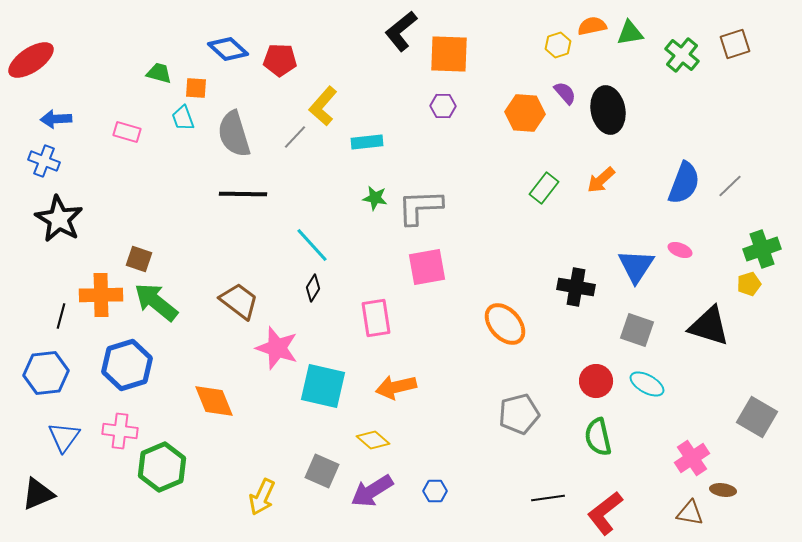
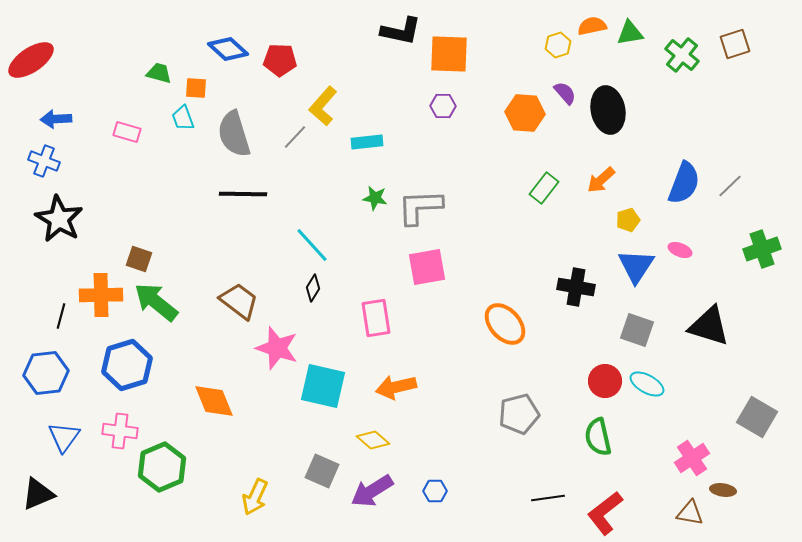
black L-shape at (401, 31): rotated 129 degrees counterclockwise
yellow pentagon at (749, 284): moved 121 px left, 64 px up
red circle at (596, 381): moved 9 px right
yellow arrow at (262, 497): moved 7 px left
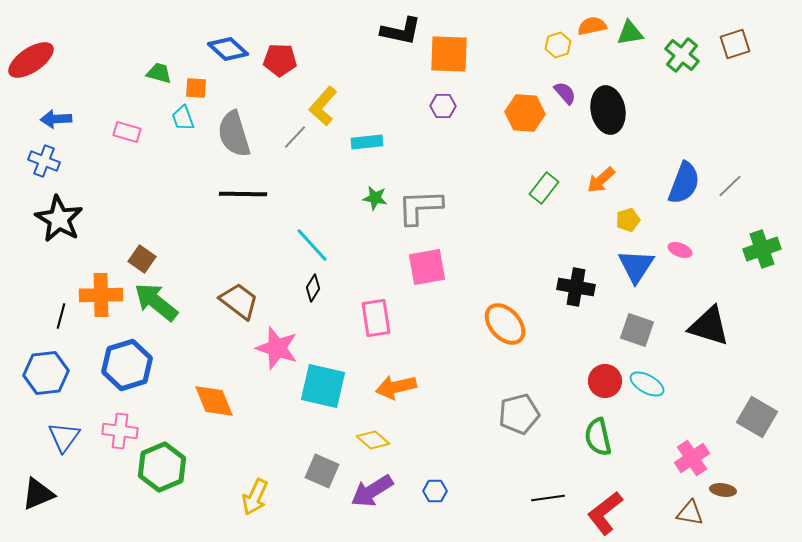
brown square at (139, 259): moved 3 px right; rotated 16 degrees clockwise
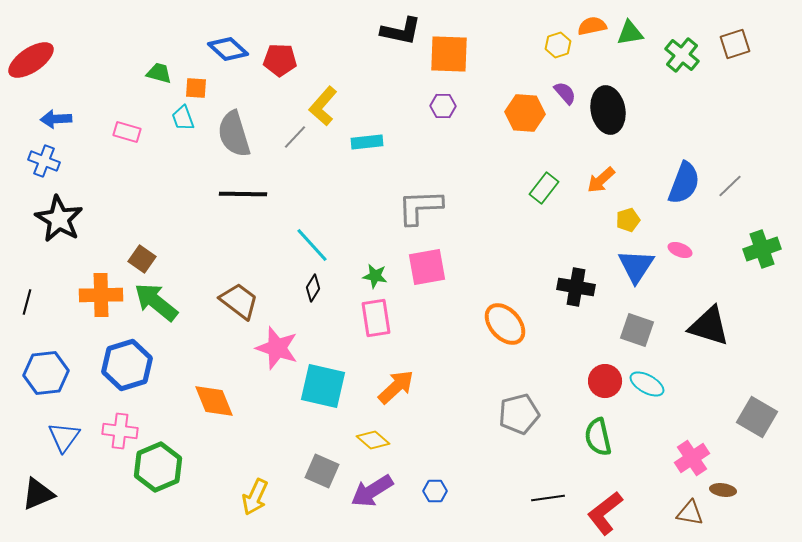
green star at (375, 198): moved 78 px down
black line at (61, 316): moved 34 px left, 14 px up
orange arrow at (396, 387): rotated 150 degrees clockwise
green hexagon at (162, 467): moved 4 px left
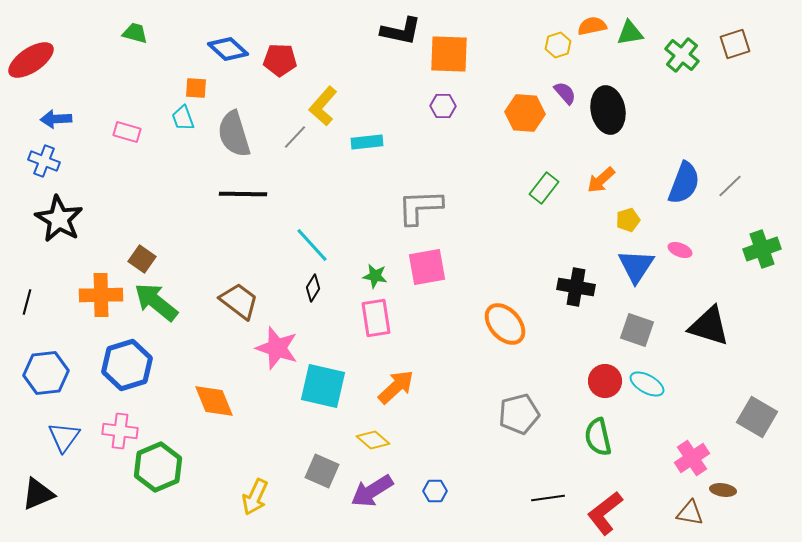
green trapezoid at (159, 73): moved 24 px left, 40 px up
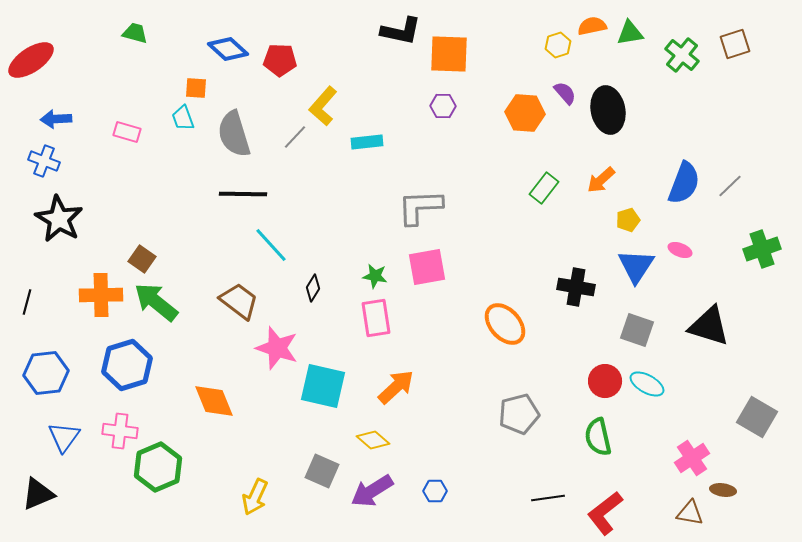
cyan line at (312, 245): moved 41 px left
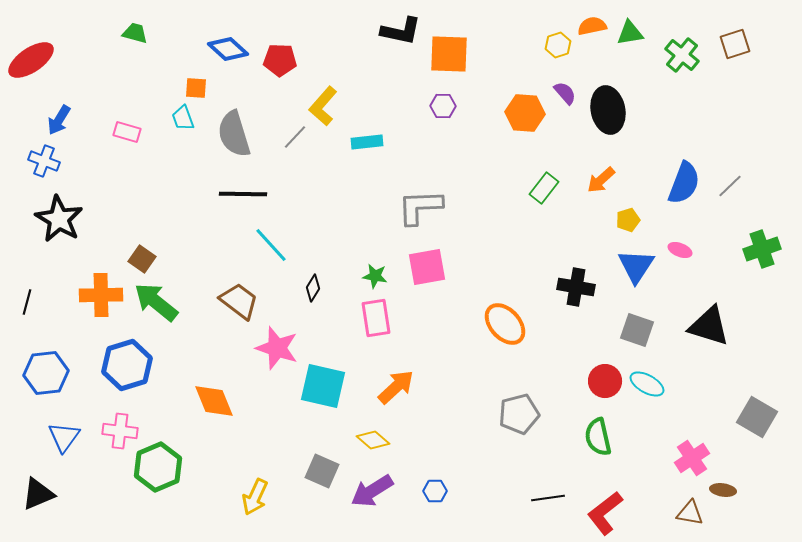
blue arrow at (56, 119): moved 3 px right, 1 px down; rotated 56 degrees counterclockwise
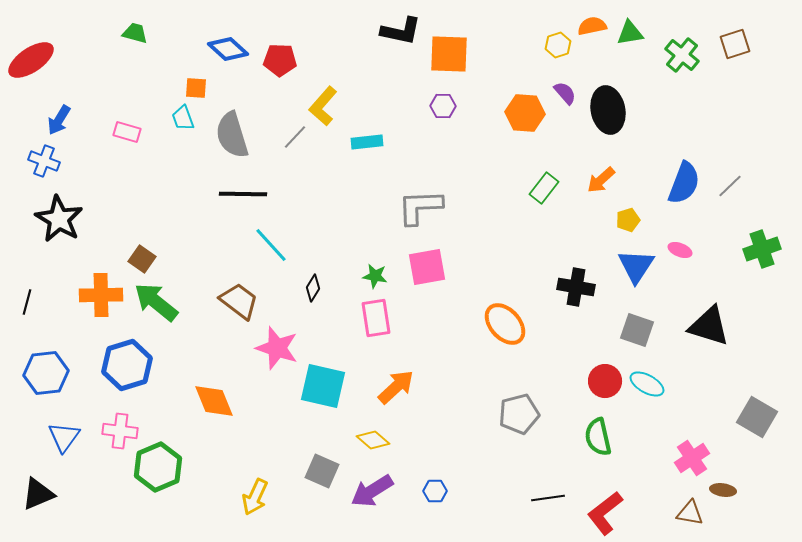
gray semicircle at (234, 134): moved 2 px left, 1 px down
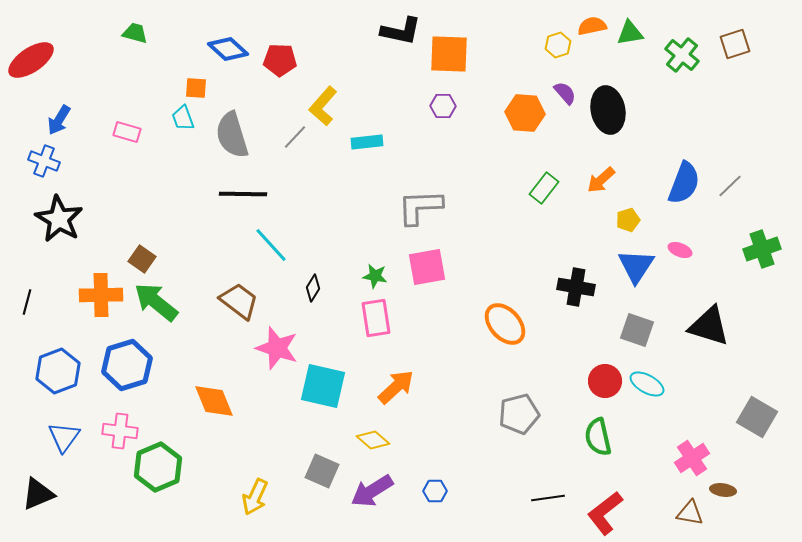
blue hexagon at (46, 373): moved 12 px right, 2 px up; rotated 15 degrees counterclockwise
